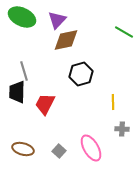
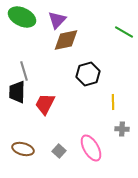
black hexagon: moved 7 px right
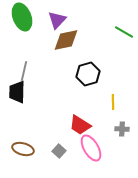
green ellipse: rotated 44 degrees clockwise
gray line: rotated 30 degrees clockwise
red trapezoid: moved 35 px right, 21 px down; rotated 85 degrees counterclockwise
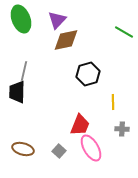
green ellipse: moved 1 px left, 2 px down
red trapezoid: rotated 100 degrees counterclockwise
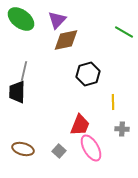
green ellipse: rotated 32 degrees counterclockwise
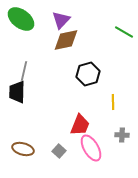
purple triangle: moved 4 px right
gray cross: moved 6 px down
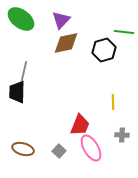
green line: rotated 24 degrees counterclockwise
brown diamond: moved 3 px down
black hexagon: moved 16 px right, 24 px up
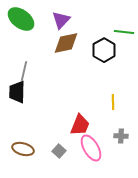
black hexagon: rotated 15 degrees counterclockwise
gray cross: moved 1 px left, 1 px down
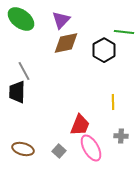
gray line: rotated 42 degrees counterclockwise
